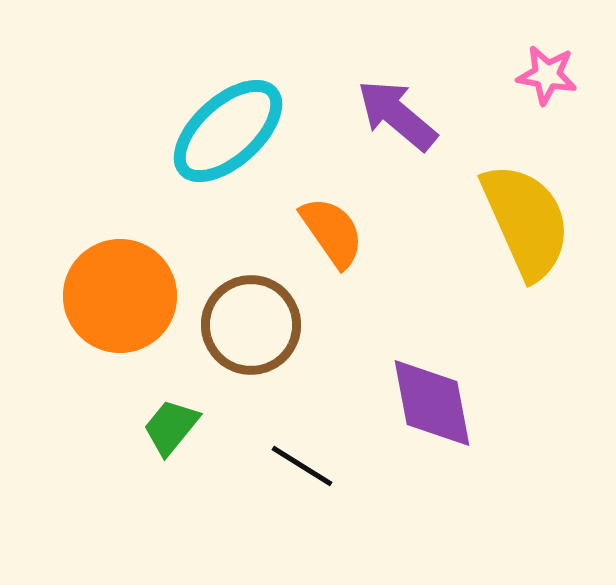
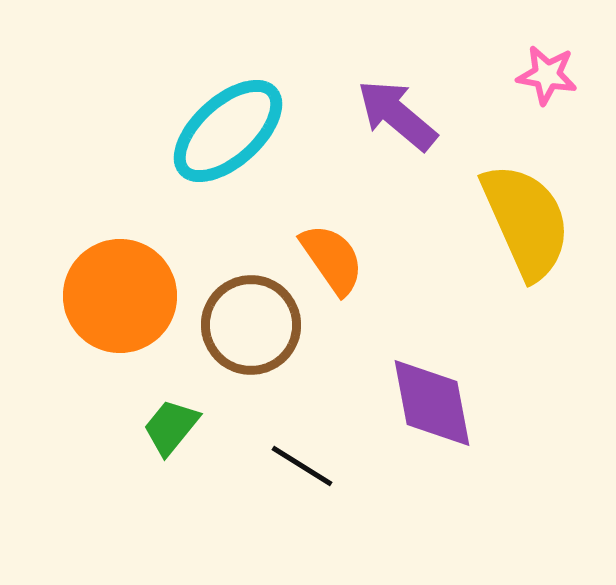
orange semicircle: moved 27 px down
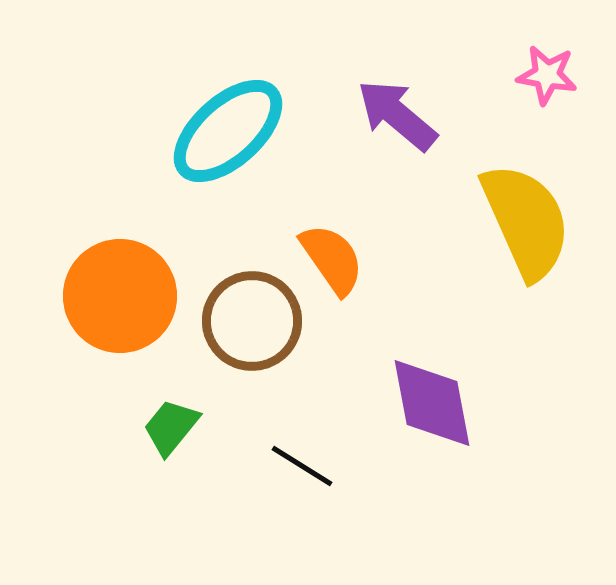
brown circle: moved 1 px right, 4 px up
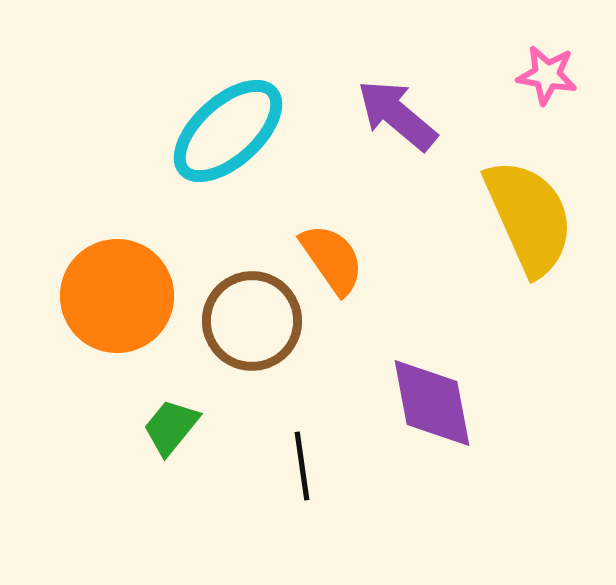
yellow semicircle: moved 3 px right, 4 px up
orange circle: moved 3 px left
black line: rotated 50 degrees clockwise
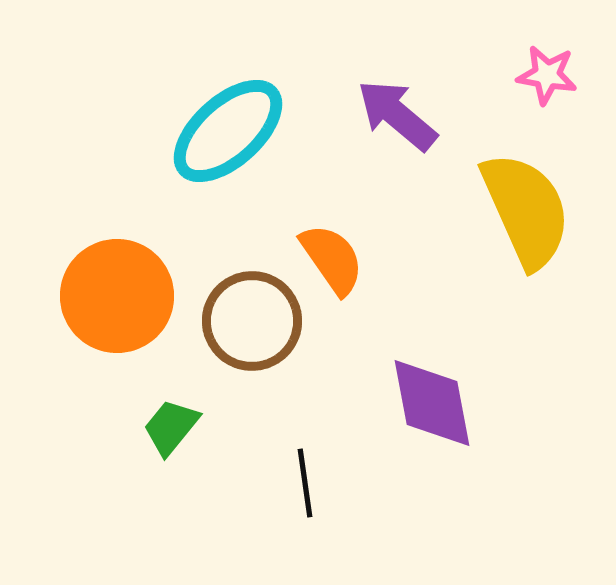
yellow semicircle: moved 3 px left, 7 px up
black line: moved 3 px right, 17 px down
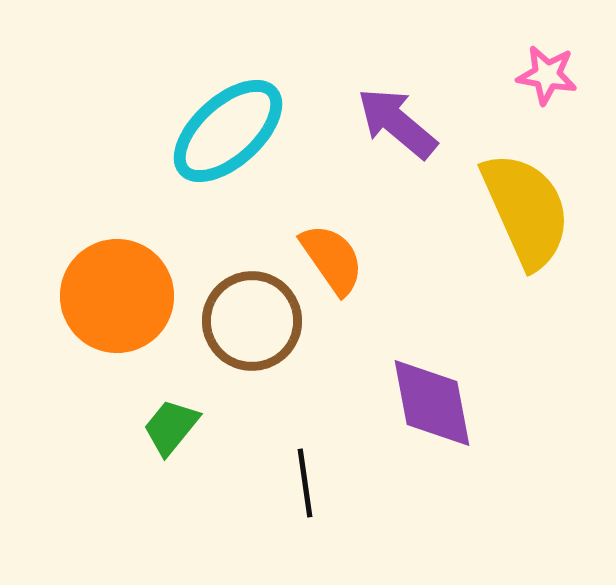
purple arrow: moved 8 px down
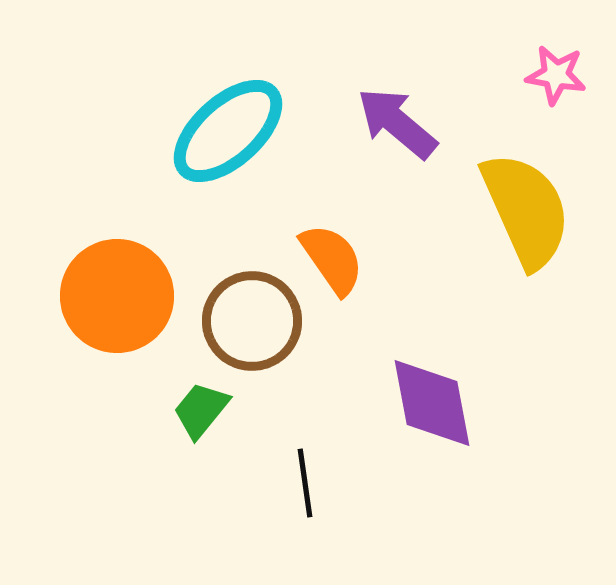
pink star: moved 9 px right
green trapezoid: moved 30 px right, 17 px up
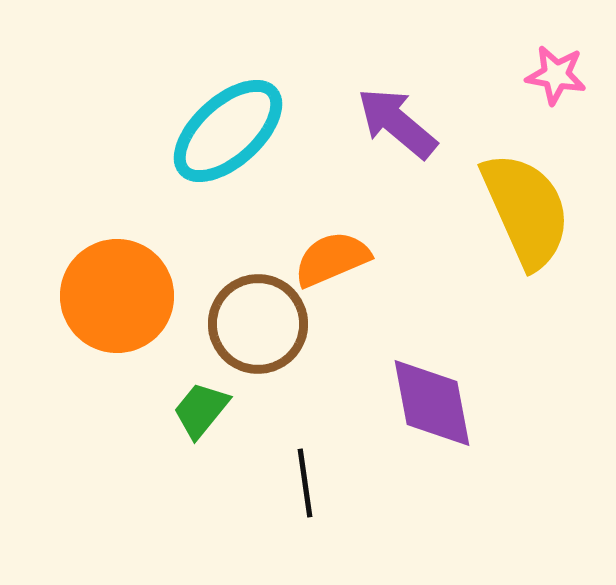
orange semicircle: rotated 78 degrees counterclockwise
brown circle: moved 6 px right, 3 px down
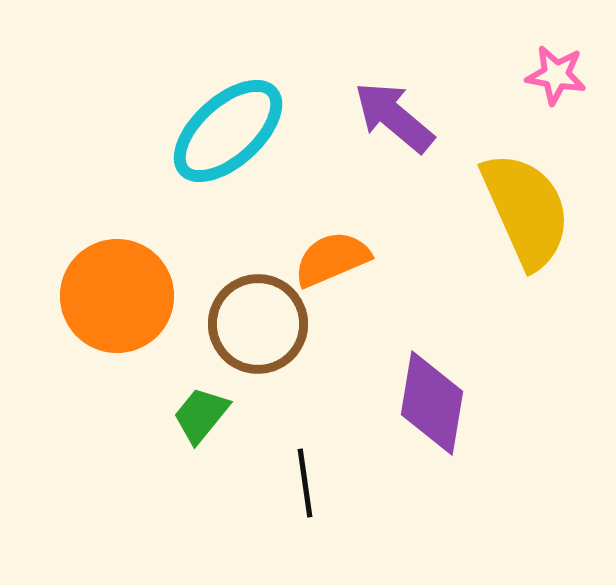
purple arrow: moved 3 px left, 6 px up
purple diamond: rotated 20 degrees clockwise
green trapezoid: moved 5 px down
